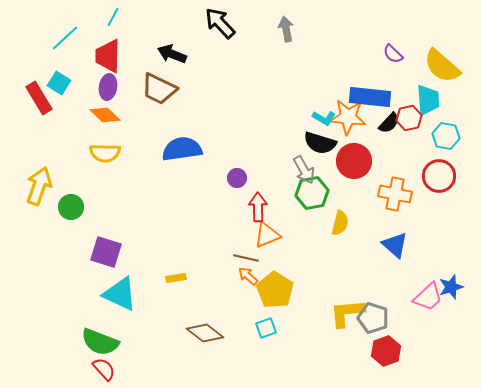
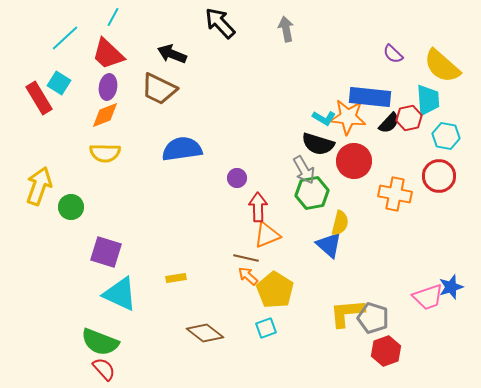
red trapezoid at (108, 56): moved 2 px up; rotated 48 degrees counterclockwise
orange diamond at (105, 115): rotated 64 degrees counterclockwise
black semicircle at (320, 143): moved 2 px left, 1 px down
blue triangle at (395, 245): moved 66 px left
pink trapezoid at (428, 297): rotated 24 degrees clockwise
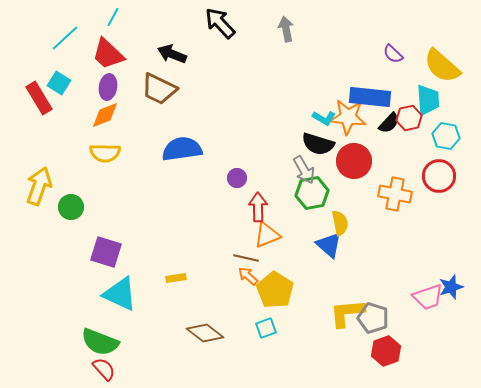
yellow semicircle at (340, 223): rotated 25 degrees counterclockwise
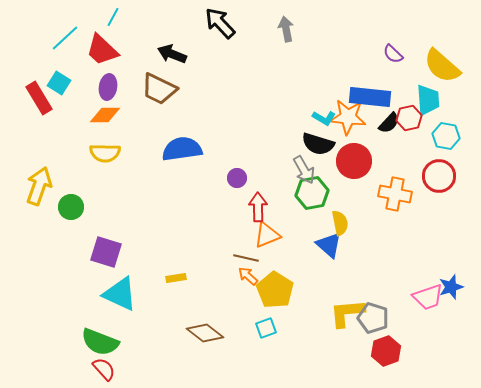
red trapezoid at (108, 54): moved 6 px left, 4 px up
orange diamond at (105, 115): rotated 20 degrees clockwise
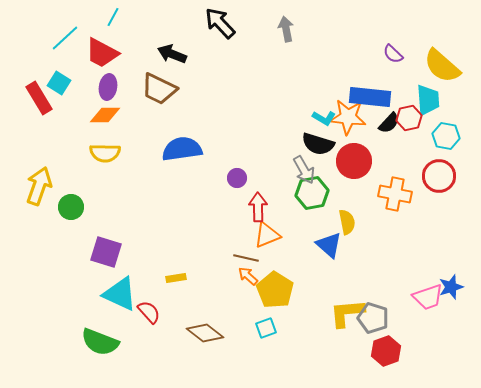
red trapezoid at (102, 50): moved 3 px down; rotated 15 degrees counterclockwise
yellow semicircle at (340, 223): moved 7 px right, 1 px up
red semicircle at (104, 369): moved 45 px right, 57 px up
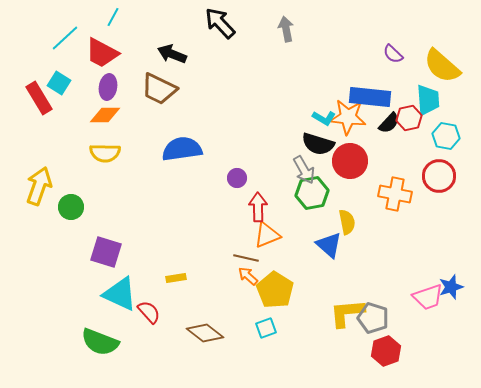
red circle at (354, 161): moved 4 px left
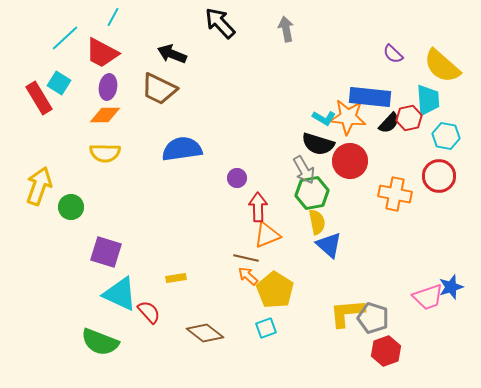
yellow semicircle at (347, 222): moved 30 px left
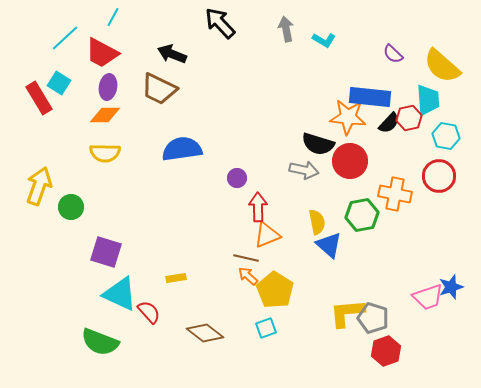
cyan L-shape at (324, 118): moved 78 px up
gray arrow at (304, 170): rotated 48 degrees counterclockwise
green hexagon at (312, 193): moved 50 px right, 22 px down
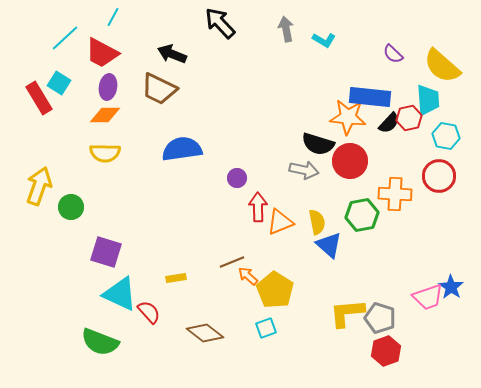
orange cross at (395, 194): rotated 8 degrees counterclockwise
orange triangle at (267, 235): moved 13 px right, 13 px up
brown line at (246, 258): moved 14 px left, 4 px down; rotated 35 degrees counterclockwise
blue star at (451, 287): rotated 20 degrees counterclockwise
gray pentagon at (373, 318): moved 7 px right
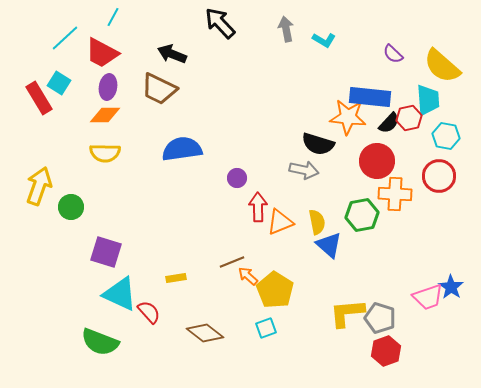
red circle at (350, 161): moved 27 px right
